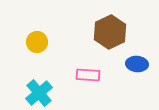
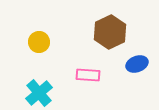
yellow circle: moved 2 px right
blue ellipse: rotated 25 degrees counterclockwise
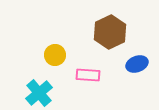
yellow circle: moved 16 px right, 13 px down
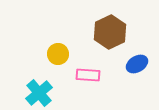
yellow circle: moved 3 px right, 1 px up
blue ellipse: rotated 10 degrees counterclockwise
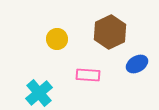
yellow circle: moved 1 px left, 15 px up
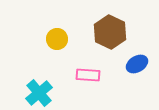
brown hexagon: rotated 8 degrees counterclockwise
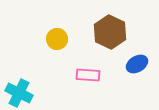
cyan cross: moved 20 px left; rotated 24 degrees counterclockwise
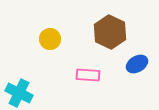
yellow circle: moved 7 px left
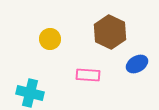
cyan cross: moved 11 px right; rotated 12 degrees counterclockwise
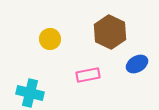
pink rectangle: rotated 15 degrees counterclockwise
